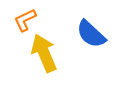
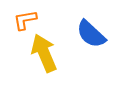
orange L-shape: rotated 15 degrees clockwise
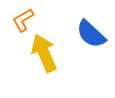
orange L-shape: moved 2 px left; rotated 20 degrees counterclockwise
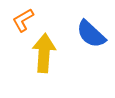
yellow arrow: rotated 27 degrees clockwise
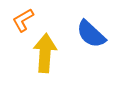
yellow arrow: moved 1 px right
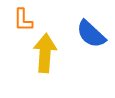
orange L-shape: rotated 60 degrees counterclockwise
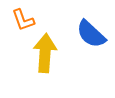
orange L-shape: rotated 20 degrees counterclockwise
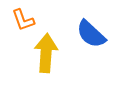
yellow arrow: moved 1 px right
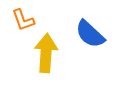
blue semicircle: moved 1 px left
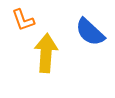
blue semicircle: moved 2 px up
